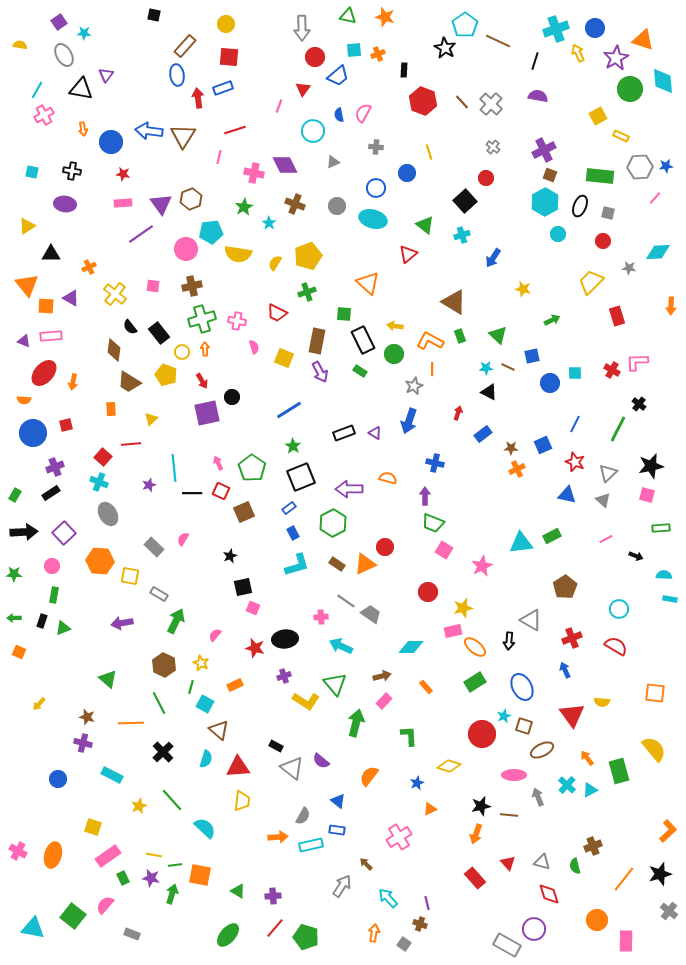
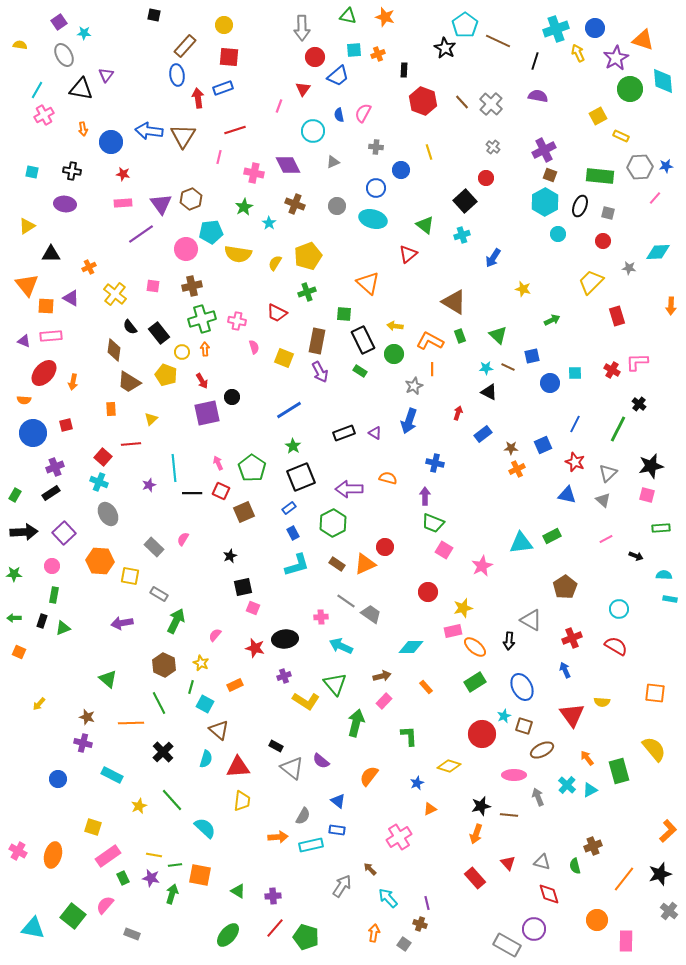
yellow circle at (226, 24): moved 2 px left, 1 px down
purple diamond at (285, 165): moved 3 px right
blue circle at (407, 173): moved 6 px left, 3 px up
brown arrow at (366, 864): moved 4 px right, 5 px down
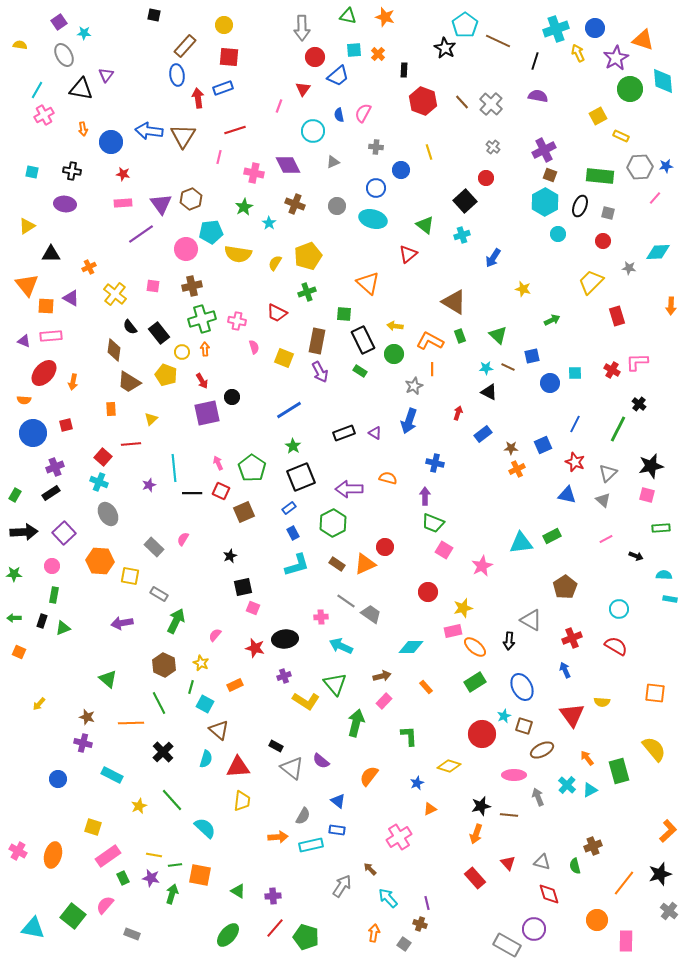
orange cross at (378, 54): rotated 24 degrees counterclockwise
orange line at (624, 879): moved 4 px down
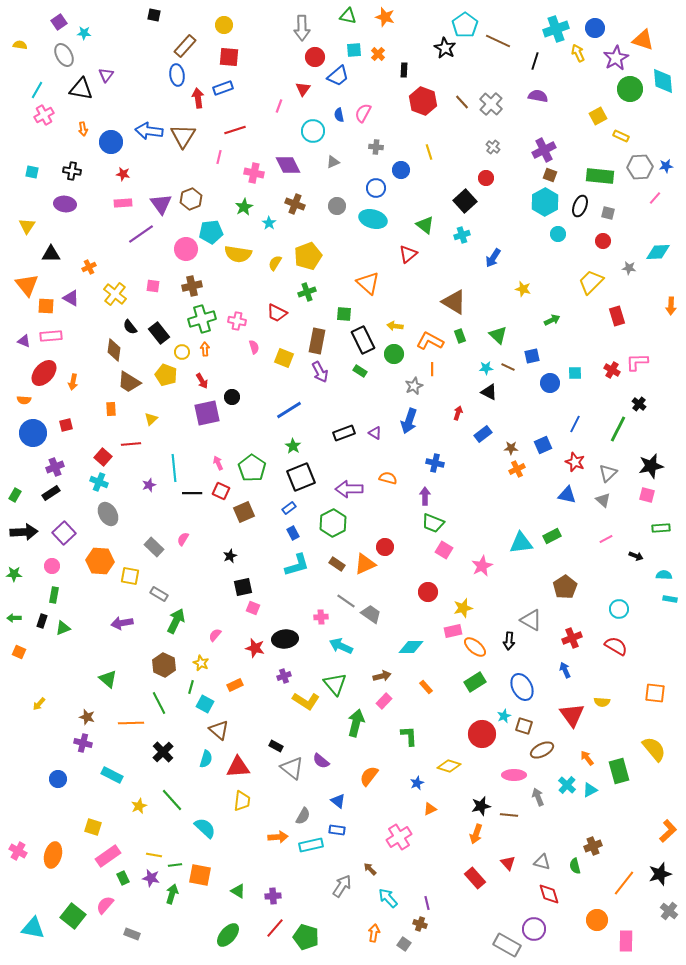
yellow triangle at (27, 226): rotated 24 degrees counterclockwise
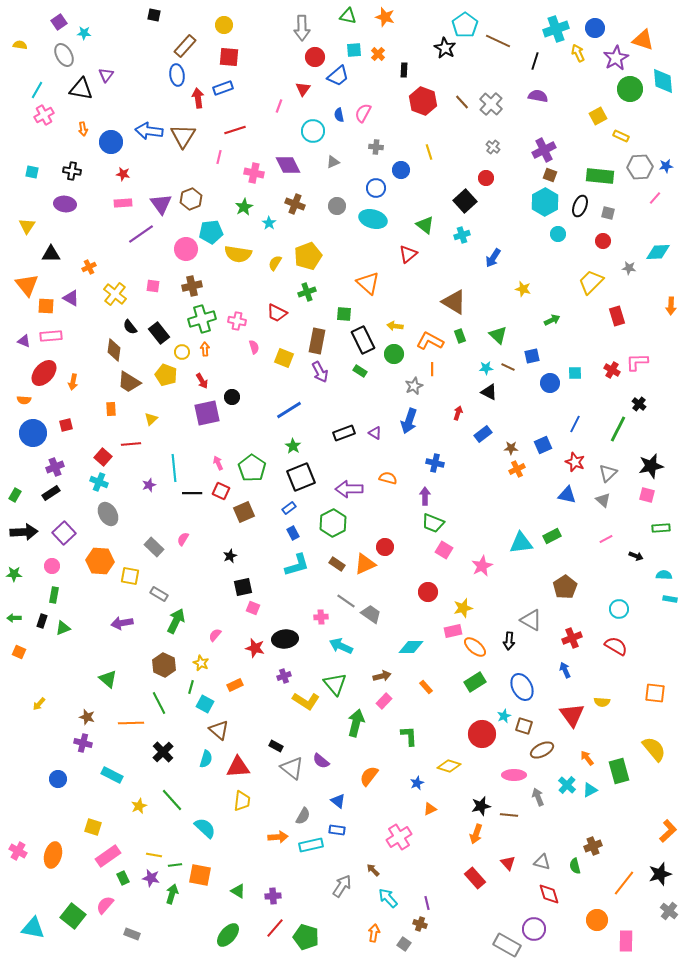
brown arrow at (370, 869): moved 3 px right, 1 px down
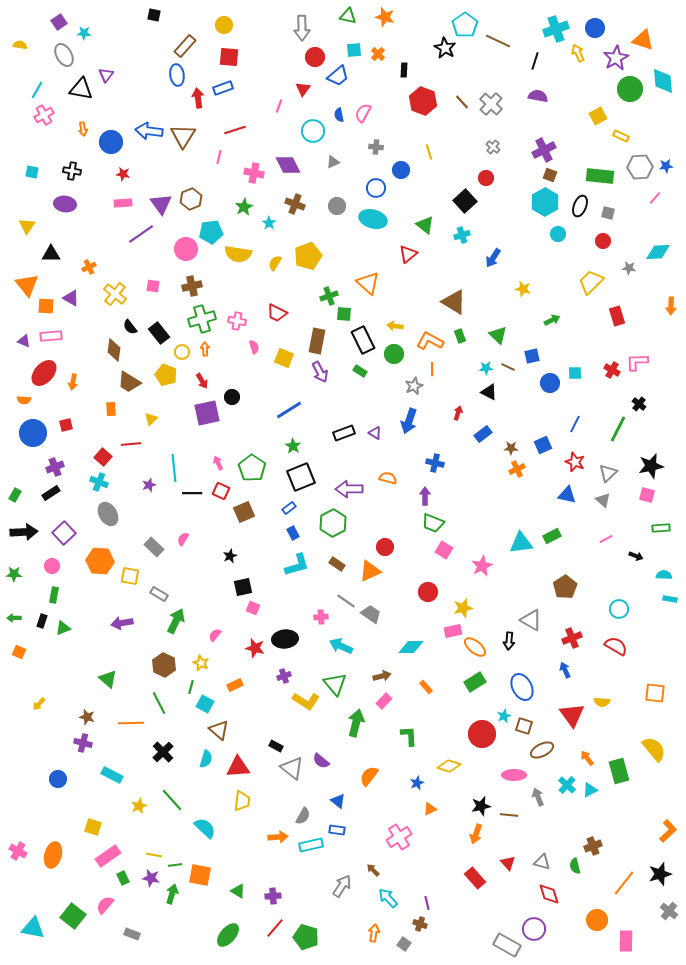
green cross at (307, 292): moved 22 px right, 4 px down
orange triangle at (365, 564): moved 5 px right, 7 px down
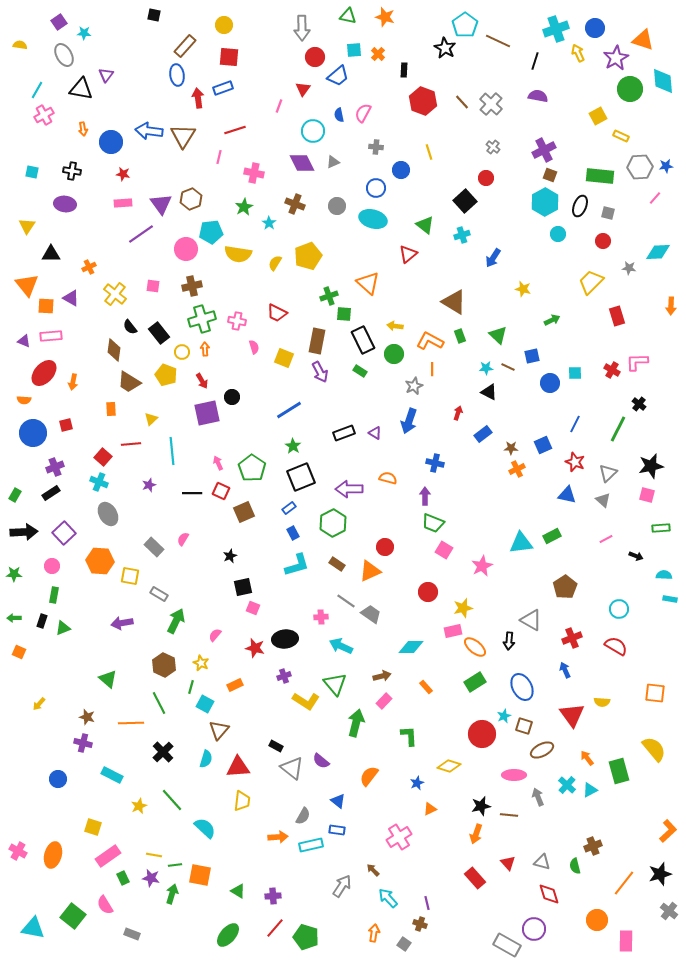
purple diamond at (288, 165): moved 14 px right, 2 px up
cyan line at (174, 468): moved 2 px left, 17 px up
brown triangle at (219, 730): rotated 30 degrees clockwise
pink semicircle at (105, 905): rotated 72 degrees counterclockwise
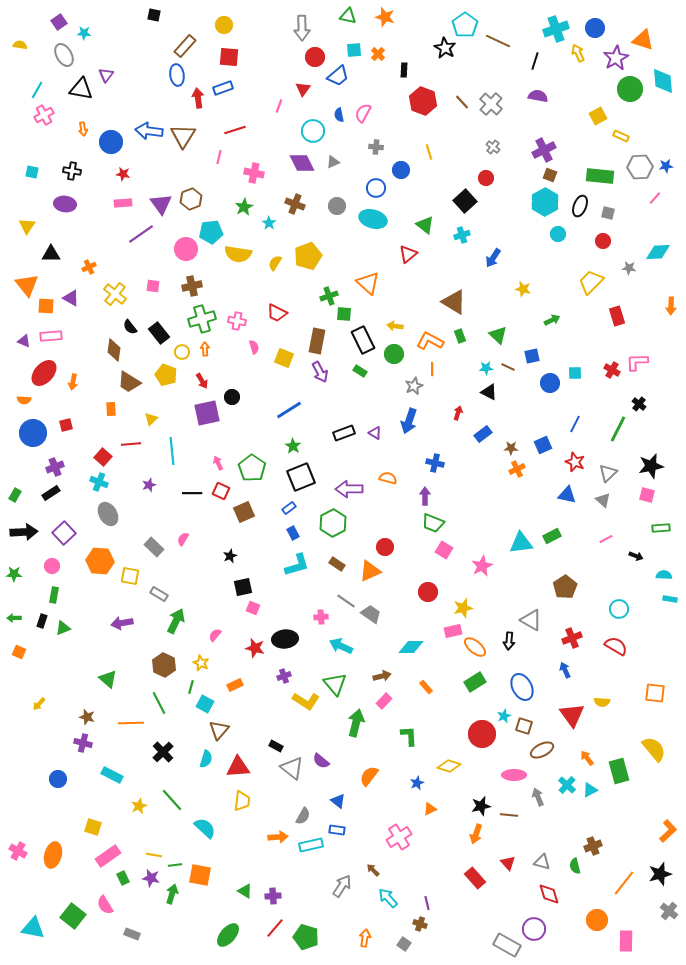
green triangle at (238, 891): moved 7 px right
orange arrow at (374, 933): moved 9 px left, 5 px down
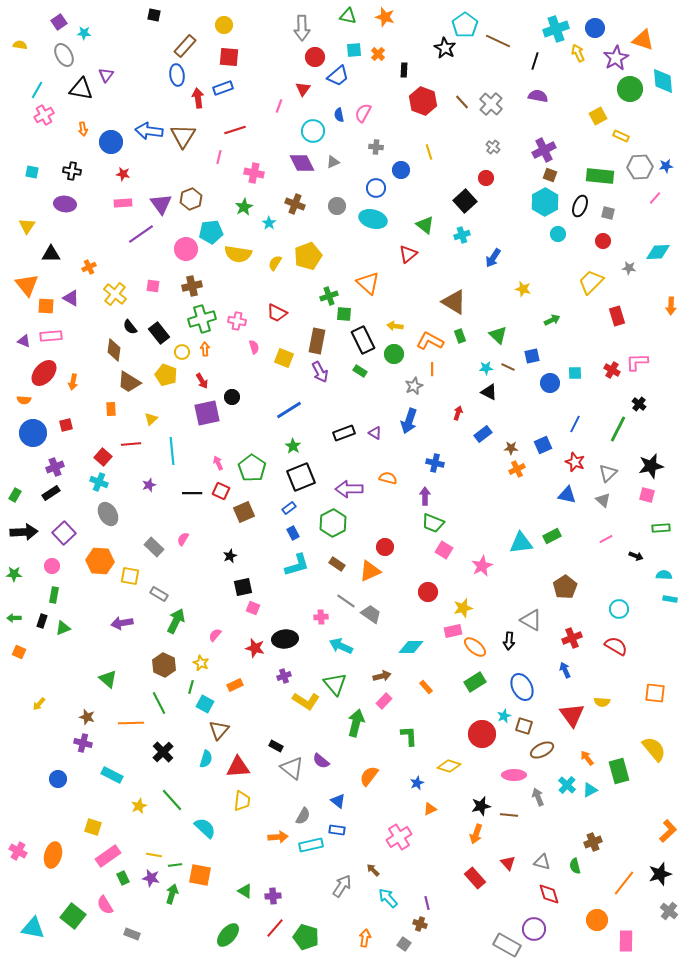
brown cross at (593, 846): moved 4 px up
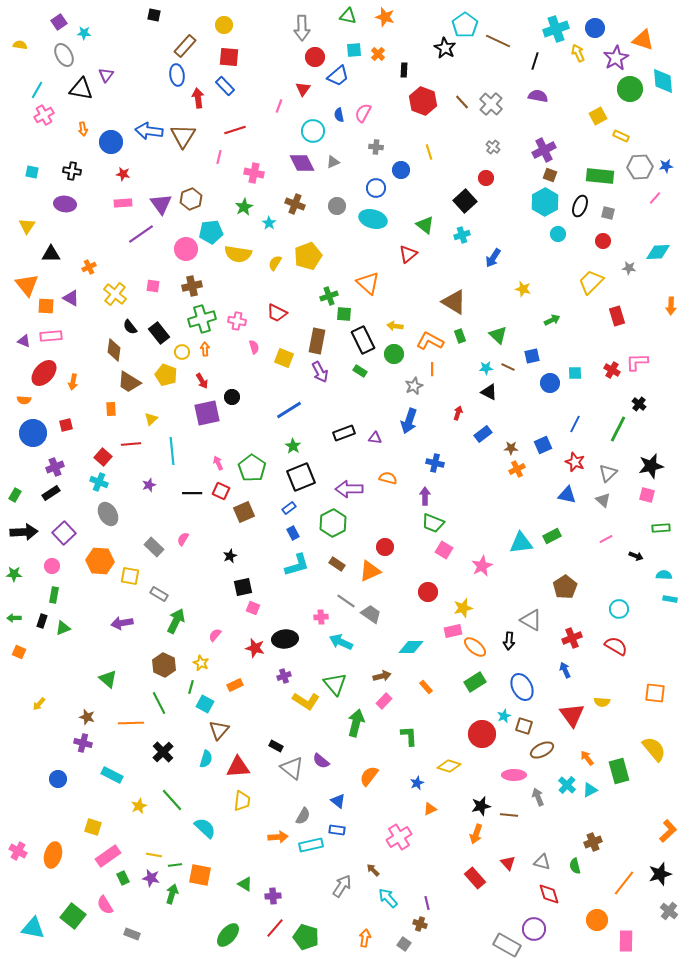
blue rectangle at (223, 88): moved 2 px right, 2 px up; rotated 66 degrees clockwise
purple triangle at (375, 433): moved 5 px down; rotated 24 degrees counterclockwise
cyan arrow at (341, 646): moved 4 px up
green triangle at (245, 891): moved 7 px up
